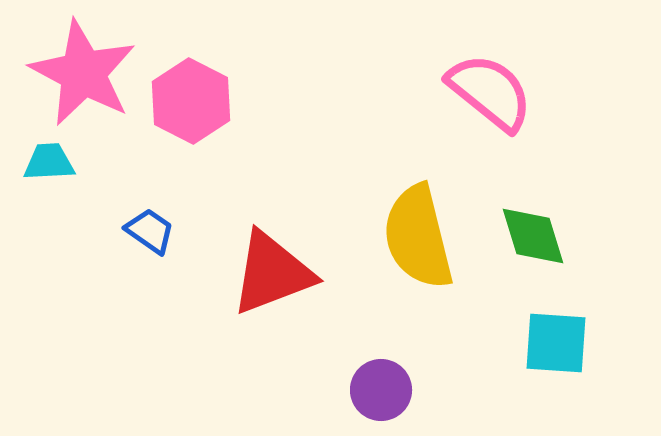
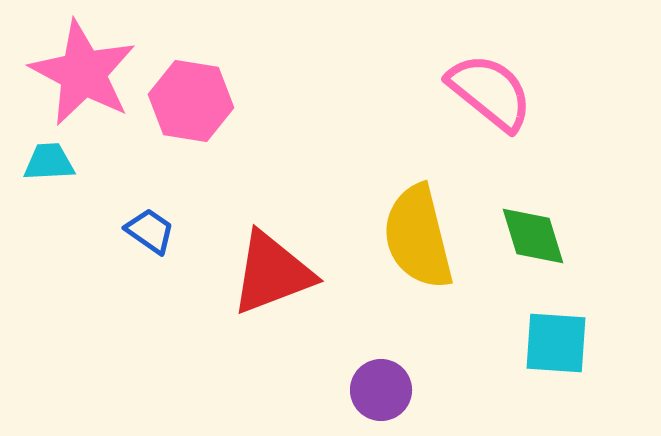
pink hexagon: rotated 18 degrees counterclockwise
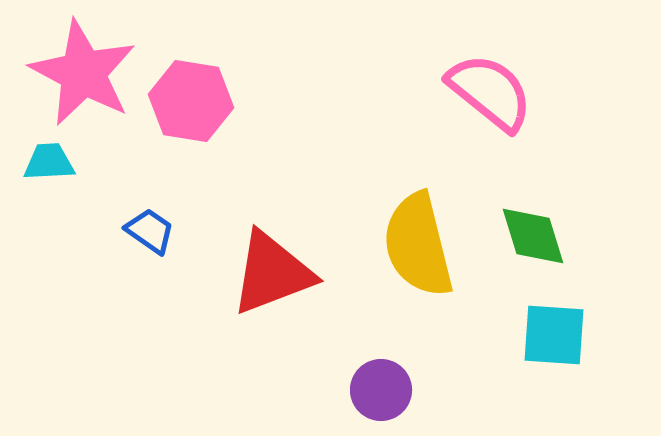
yellow semicircle: moved 8 px down
cyan square: moved 2 px left, 8 px up
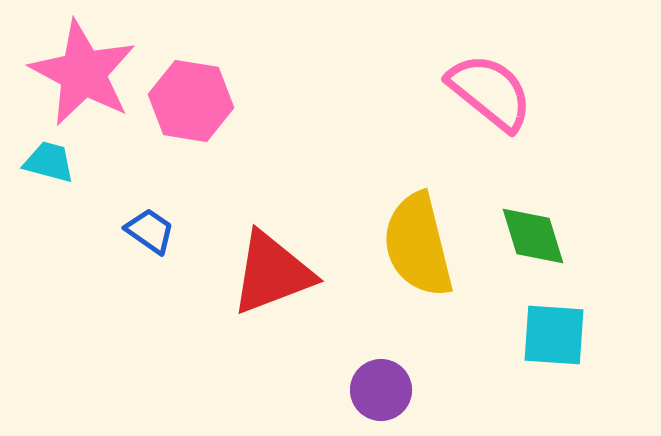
cyan trapezoid: rotated 18 degrees clockwise
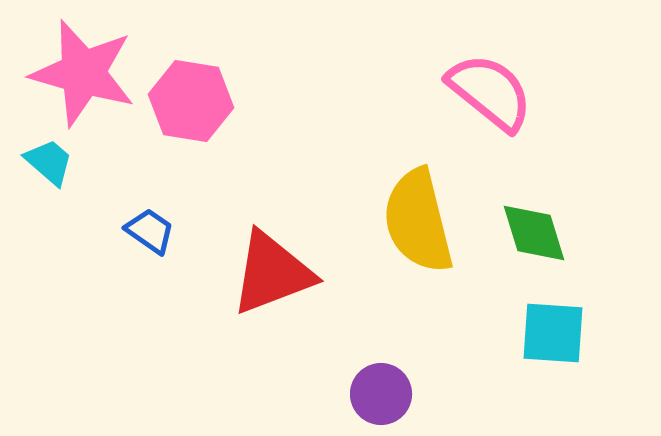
pink star: rotated 12 degrees counterclockwise
cyan trapezoid: rotated 26 degrees clockwise
green diamond: moved 1 px right, 3 px up
yellow semicircle: moved 24 px up
cyan square: moved 1 px left, 2 px up
purple circle: moved 4 px down
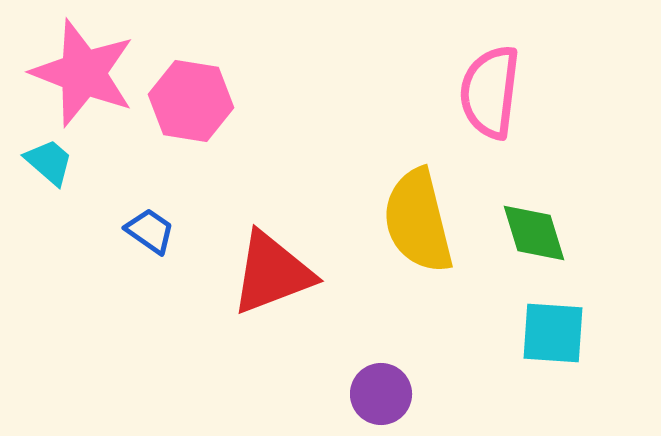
pink star: rotated 5 degrees clockwise
pink semicircle: rotated 122 degrees counterclockwise
